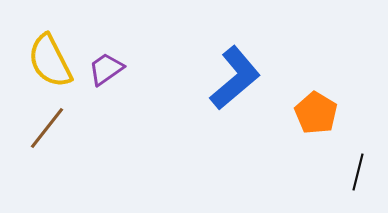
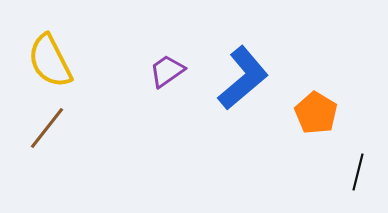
purple trapezoid: moved 61 px right, 2 px down
blue L-shape: moved 8 px right
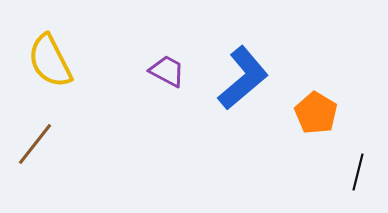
purple trapezoid: rotated 63 degrees clockwise
brown line: moved 12 px left, 16 px down
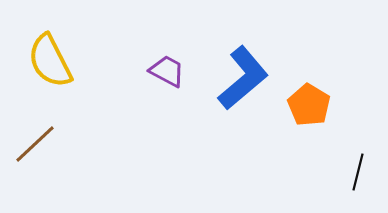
orange pentagon: moved 7 px left, 8 px up
brown line: rotated 9 degrees clockwise
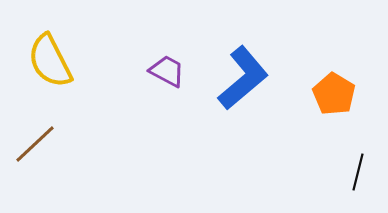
orange pentagon: moved 25 px right, 11 px up
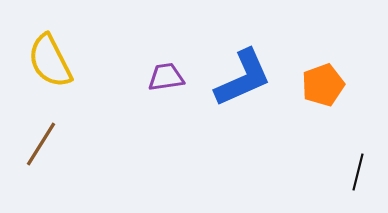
purple trapezoid: moved 1 px left, 6 px down; rotated 36 degrees counterclockwise
blue L-shape: rotated 16 degrees clockwise
orange pentagon: moved 11 px left, 9 px up; rotated 21 degrees clockwise
brown line: moved 6 px right; rotated 15 degrees counterclockwise
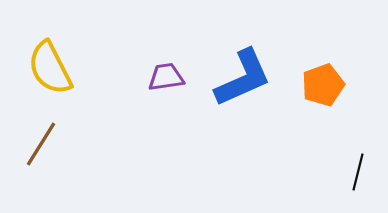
yellow semicircle: moved 7 px down
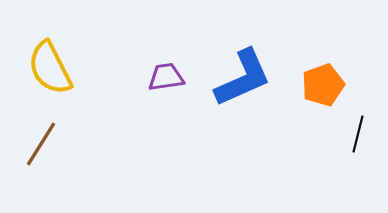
black line: moved 38 px up
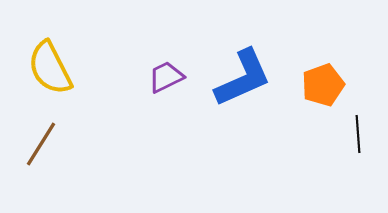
purple trapezoid: rotated 18 degrees counterclockwise
black line: rotated 18 degrees counterclockwise
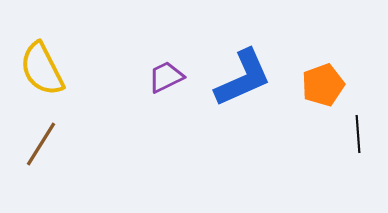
yellow semicircle: moved 8 px left, 1 px down
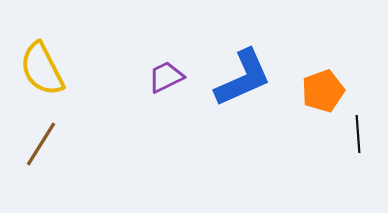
orange pentagon: moved 6 px down
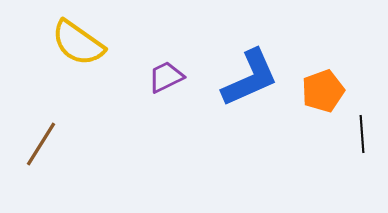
yellow semicircle: moved 36 px right, 26 px up; rotated 28 degrees counterclockwise
blue L-shape: moved 7 px right
black line: moved 4 px right
